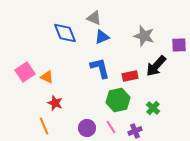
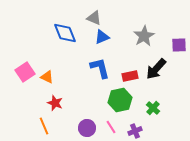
gray star: rotated 25 degrees clockwise
black arrow: moved 3 px down
green hexagon: moved 2 px right
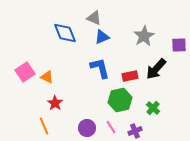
red star: rotated 14 degrees clockwise
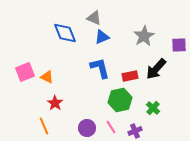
pink square: rotated 12 degrees clockwise
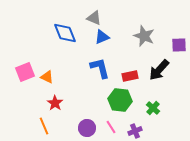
gray star: rotated 20 degrees counterclockwise
black arrow: moved 3 px right, 1 px down
green hexagon: rotated 20 degrees clockwise
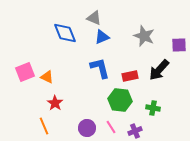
green cross: rotated 32 degrees counterclockwise
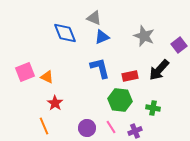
purple square: rotated 35 degrees counterclockwise
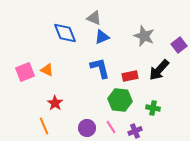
orange triangle: moved 7 px up
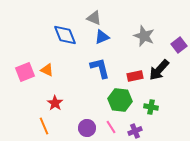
blue diamond: moved 2 px down
red rectangle: moved 5 px right
green cross: moved 2 px left, 1 px up
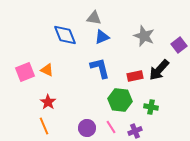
gray triangle: rotated 14 degrees counterclockwise
red star: moved 7 px left, 1 px up
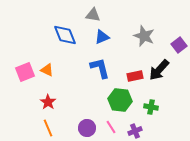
gray triangle: moved 1 px left, 3 px up
orange line: moved 4 px right, 2 px down
